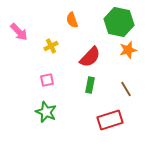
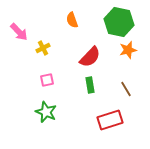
yellow cross: moved 8 px left, 2 px down
green rectangle: rotated 21 degrees counterclockwise
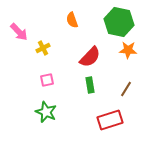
orange star: rotated 18 degrees clockwise
brown line: rotated 63 degrees clockwise
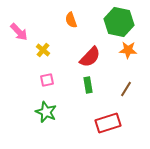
orange semicircle: moved 1 px left
yellow cross: moved 2 px down; rotated 24 degrees counterclockwise
green rectangle: moved 2 px left
red rectangle: moved 2 px left, 3 px down
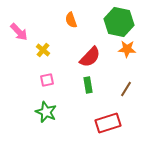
orange star: moved 1 px left, 1 px up
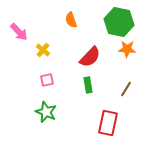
red rectangle: rotated 60 degrees counterclockwise
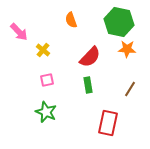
brown line: moved 4 px right
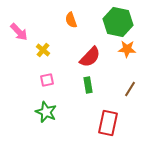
green hexagon: moved 1 px left
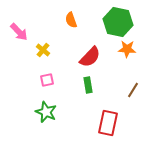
brown line: moved 3 px right, 1 px down
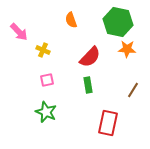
yellow cross: rotated 16 degrees counterclockwise
